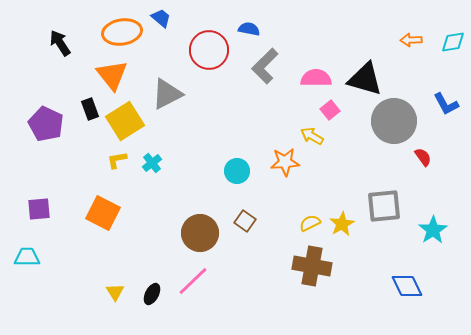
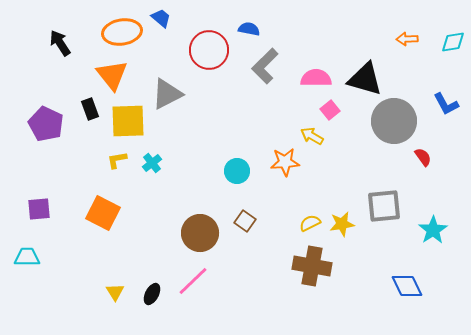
orange arrow: moved 4 px left, 1 px up
yellow square: moved 3 px right; rotated 30 degrees clockwise
yellow star: rotated 20 degrees clockwise
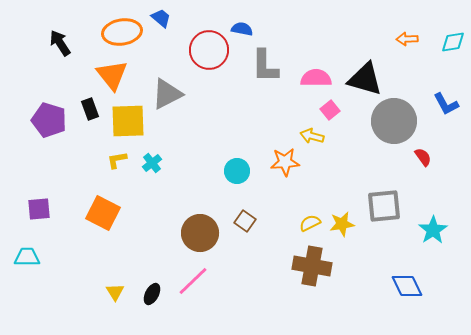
blue semicircle: moved 7 px left
gray L-shape: rotated 45 degrees counterclockwise
purple pentagon: moved 3 px right, 4 px up; rotated 8 degrees counterclockwise
yellow arrow: rotated 15 degrees counterclockwise
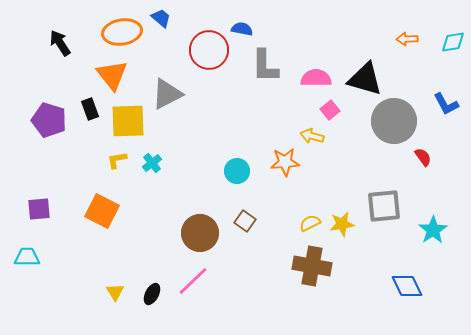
orange square: moved 1 px left, 2 px up
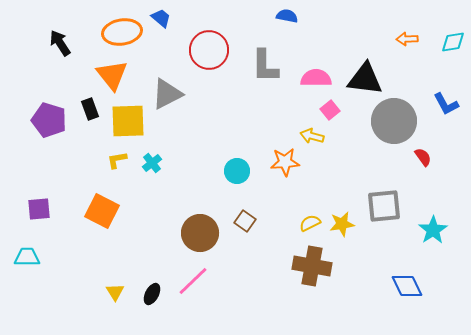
blue semicircle: moved 45 px right, 13 px up
black triangle: rotated 9 degrees counterclockwise
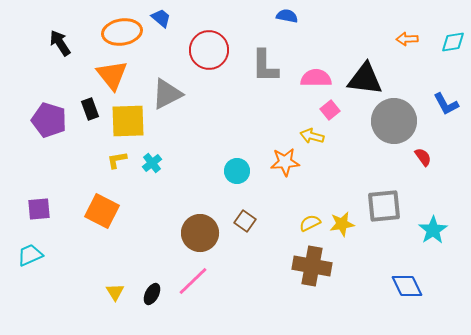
cyan trapezoid: moved 3 px right, 2 px up; rotated 24 degrees counterclockwise
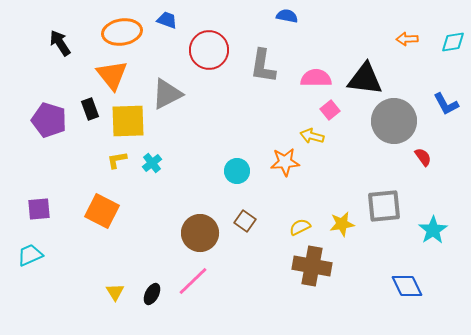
blue trapezoid: moved 6 px right, 2 px down; rotated 20 degrees counterclockwise
gray L-shape: moved 2 px left; rotated 9 degrees clockwise
yellow semicircle: moved 10 px left, 4 px down
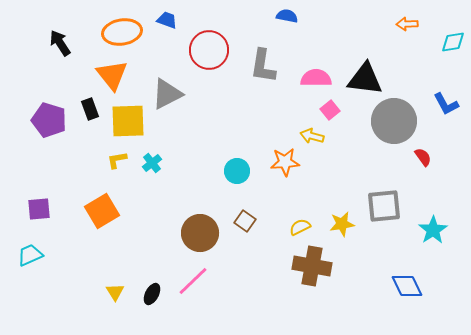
orange arrow: moved 15 px up
orange square: rotated 32 degrees clockwise
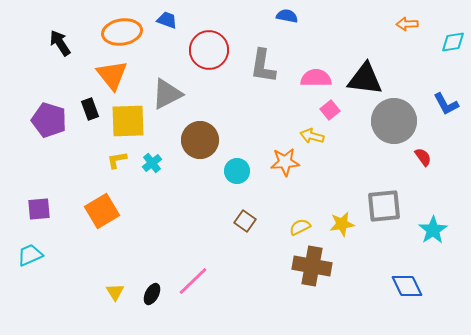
brown circle: moved 93 px up
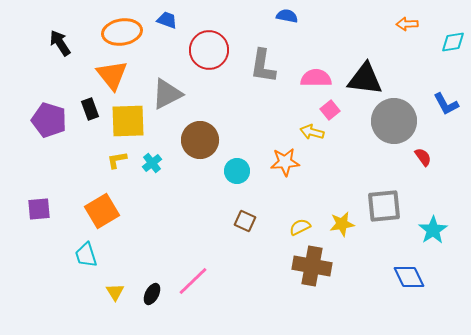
yellow arrow: moved 4 px up
brown square: rotated 10 degrees counterclockwise
cyan trapezoid: moved 56 px right; rotated 84 degrees counterclockwise
blue diamond: moved 2 px right, 9 px up
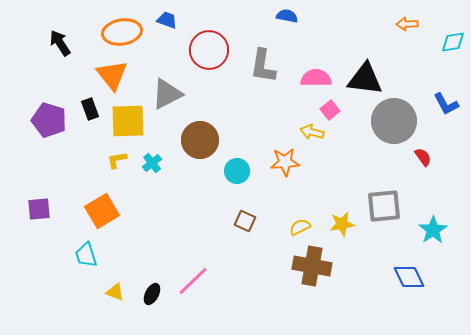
yellow triangle: rotated 36 degrees counterclockwise
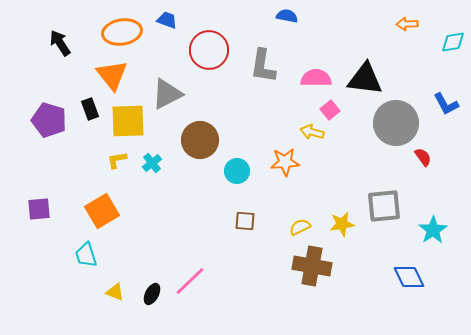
gray circle: moved 2 px right, 2 px down
brown square: rotated 20 degrees counterclockwise
pink line: moved 3 px left
